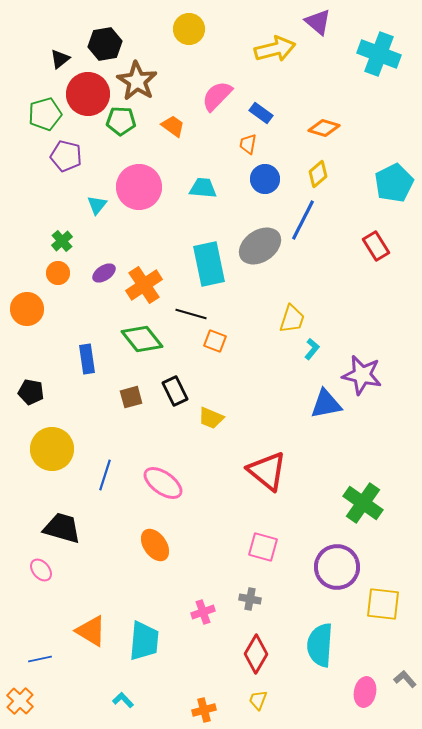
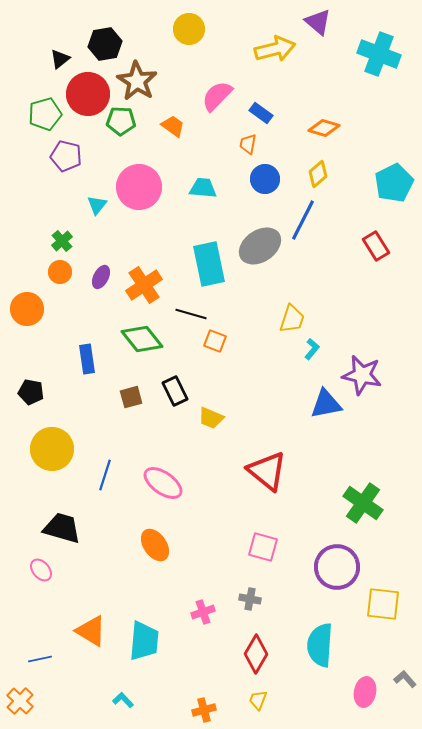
orange circle at (58, 273): moved 2 px right, 1 px up
purple ellipse at (104, 273): moved 3 px left, 4 px down; rotated 30 degrees counterclockwise
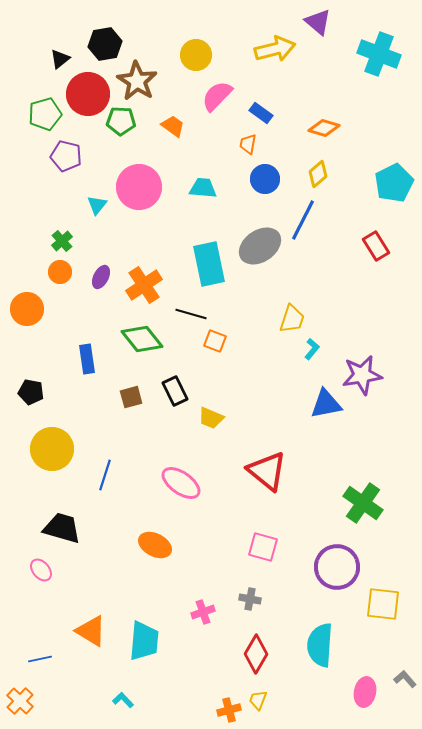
yellow circle at (189, 29): moved 7 px right, 26 px down
purple star at (362, 375): rotated 21 degrees counterclockwise
pink ellipse at (163, 483): moved 18 px right
orange ellipse at (155, 545): rotated 28 degrees counterclockwise
orange cross at (204, 710): moved 25 px right
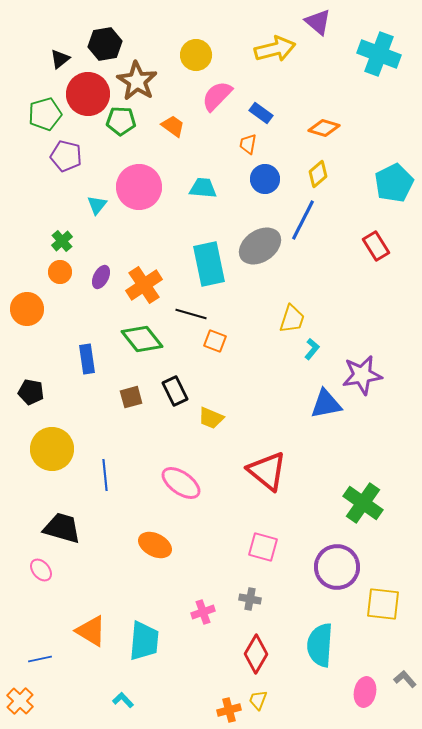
blue line at (105, 475): rotated 24 degrees counterclockwise
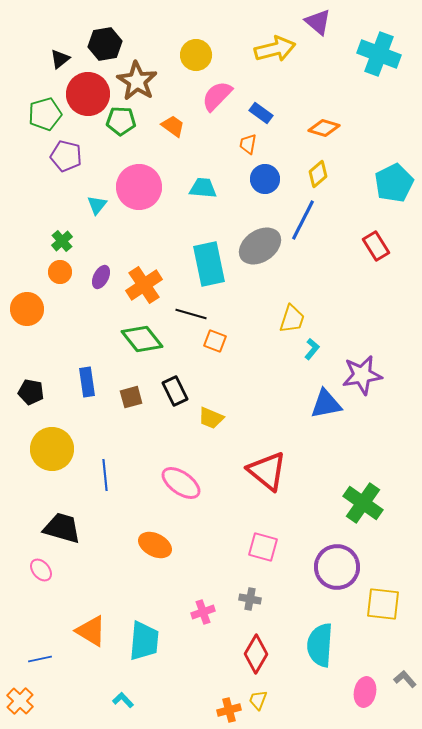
blue rectangle at (87, 359): moved 23 px down
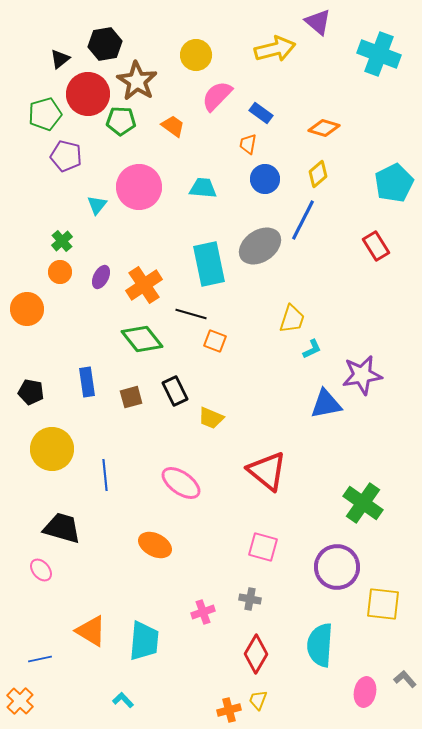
cyan L-shape at (312, 349): rotated 25 degrees clockwise
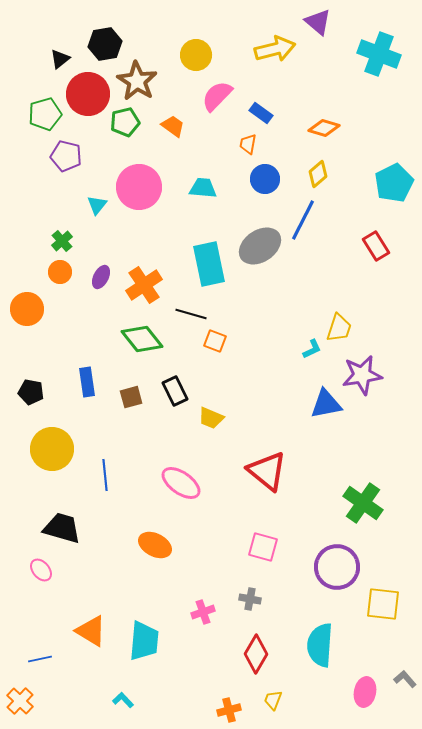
green pentagon at (121, 121): moved 4 px right, 1 px down; rotated 16 degrees counterclockwise
yellow trapezoid at (292, 319): moved 47 px right, 9 px down
yellow trapezoid at (258, 700): moved 15 px right
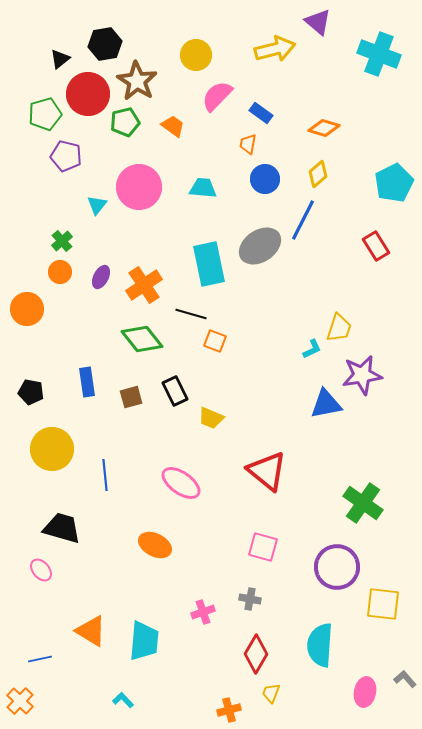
yellow trapezoid at (273, 700): moved 2 px left, 7 px up
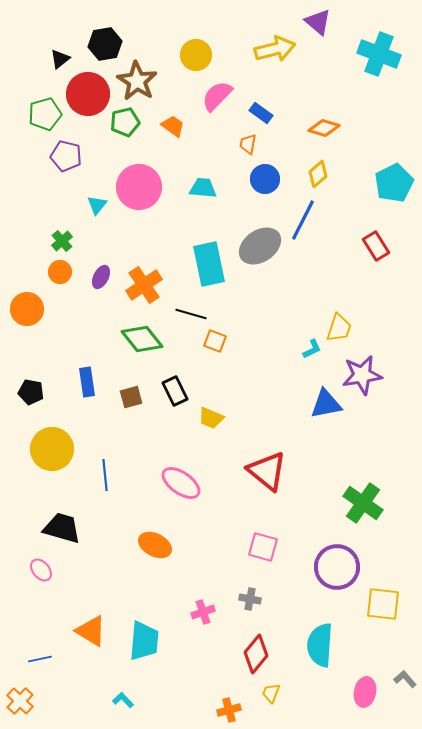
red diamond at (256, 654): rotated 9 degrees clockwise
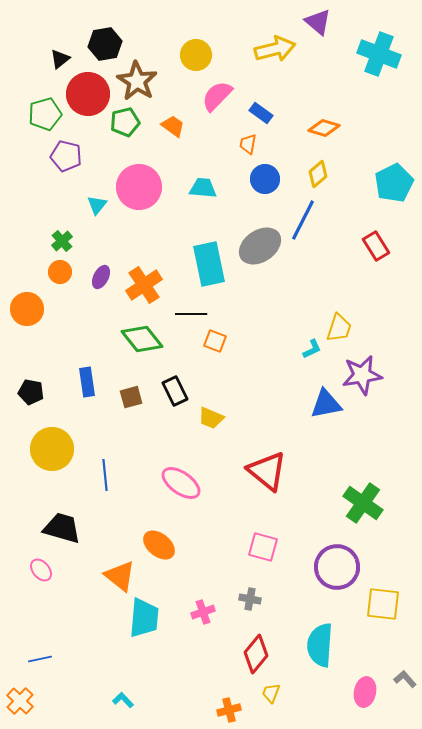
black line at (191, 314): rotated 16 degrees counterclockwise
orange ellipse at (155, 545): moved 4 px right; rotated 12 degrees clockwise
orange triangle at (91, 631): moved 29 px right, 55 px up; rotated 8 degrees clockwise
cyan trapezoid at (144, 641): moved 23 px up
